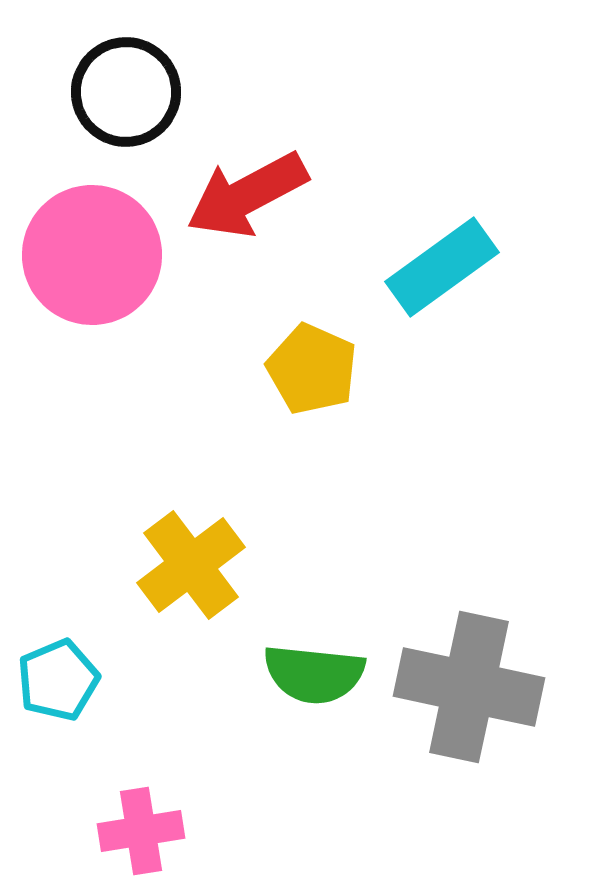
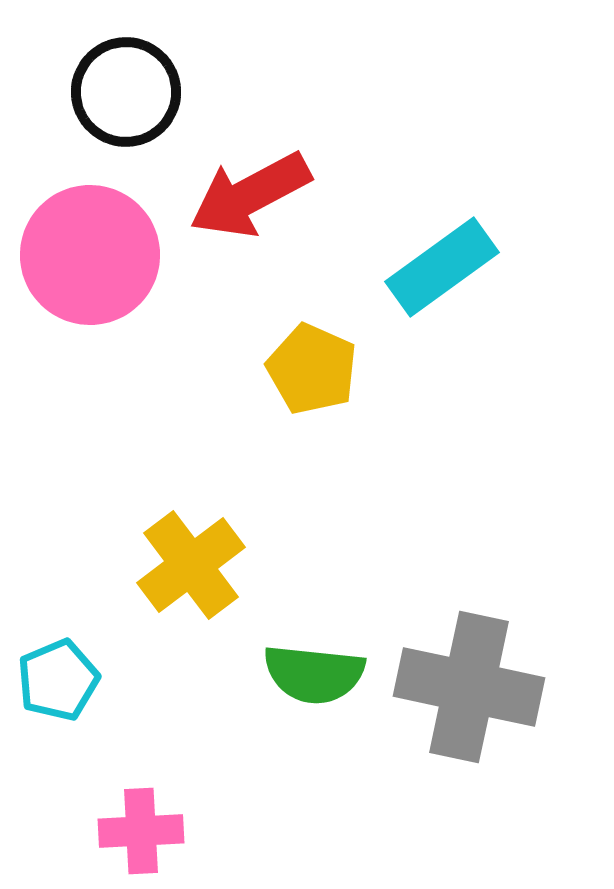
red arrow: moved 3 px right
pink circle: moved 2 px left
pink cross: rotated 6 degrees clockwise
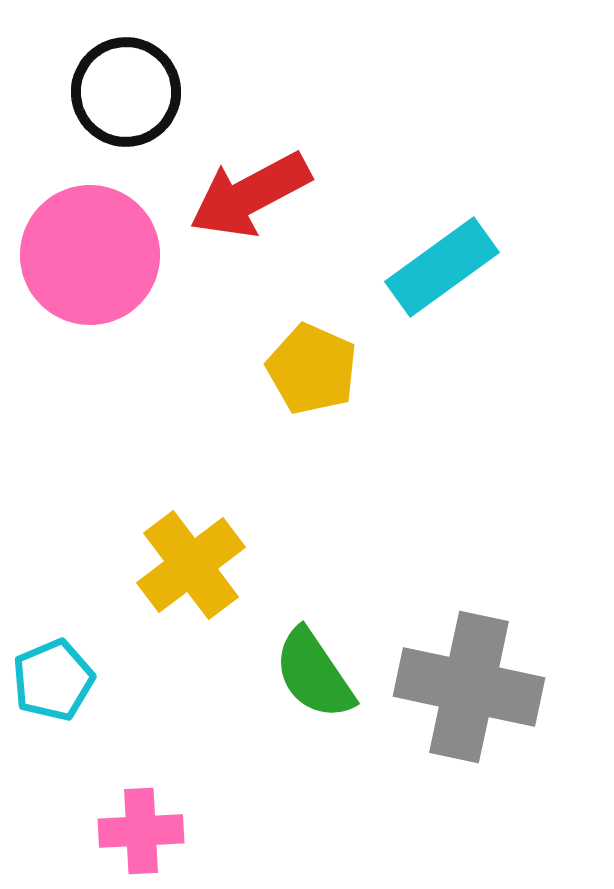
green semicircle: rotated 50 degrees clockwise
cyan pentagon: moved 5 px left
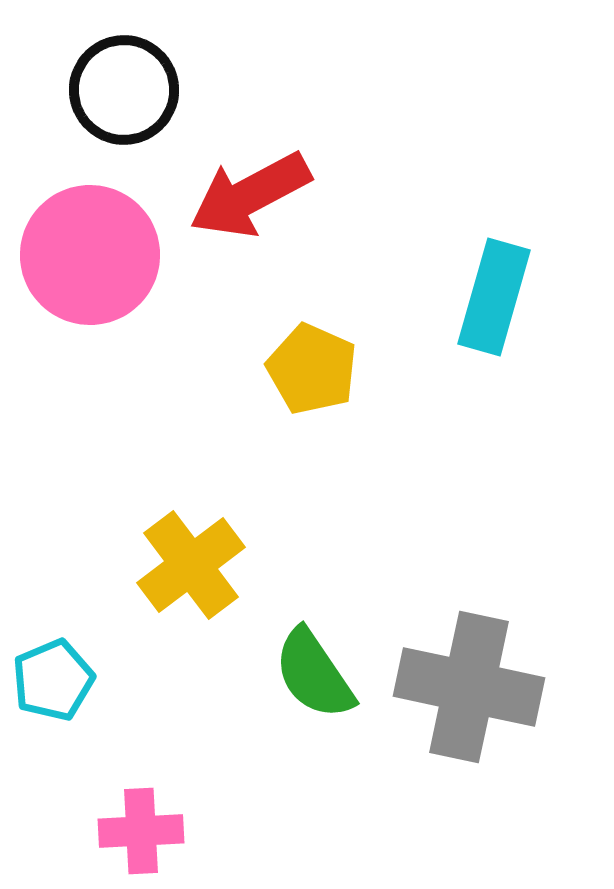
black circle: moved 2 px left, 2 px up
cyan rectangle: moved 52 px right, 30 px down; rotated 38 degrees counterclockwise
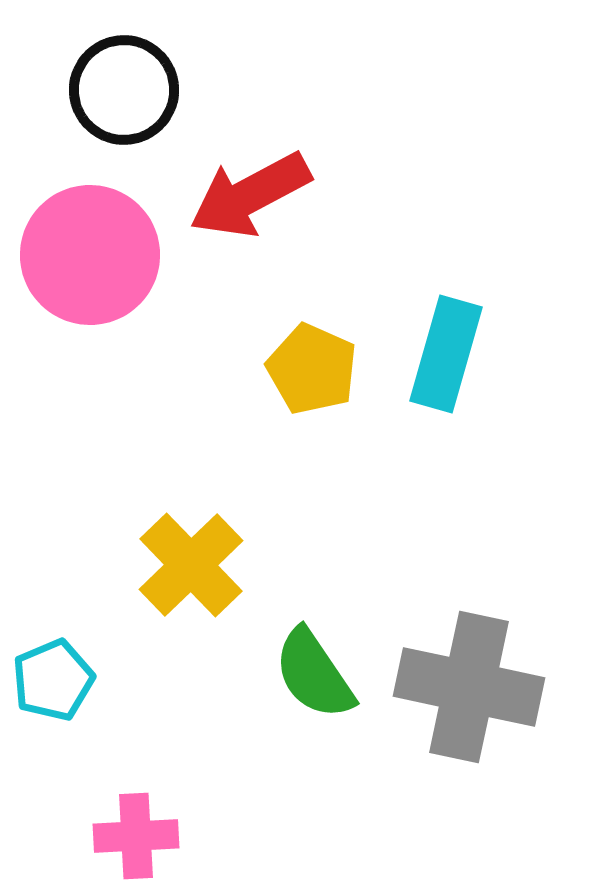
cyan rectangle: moved 48 px left, 57 px down
yellow cross: rotated 7 degrees counterclockwise
pink cross: moved 5 px left, 5 px down
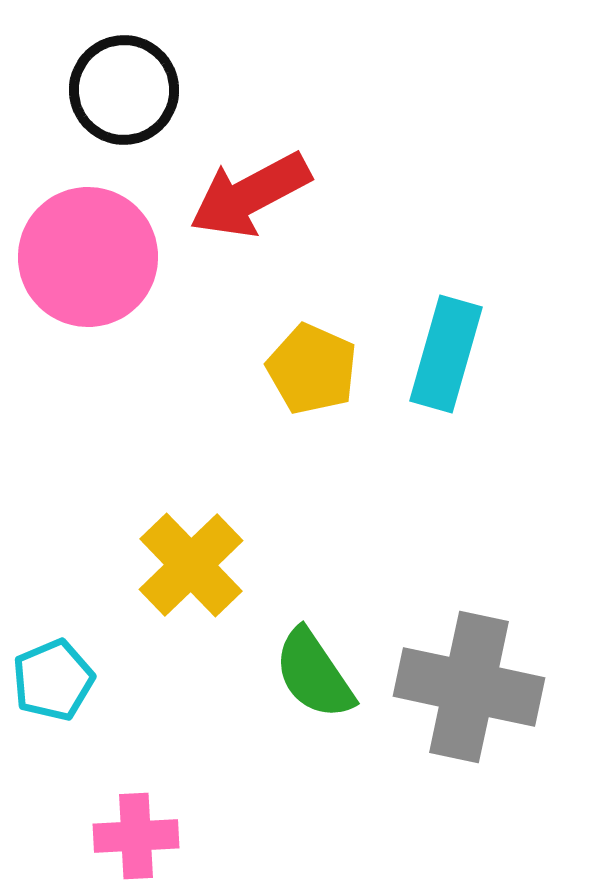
pink circle: moved 2 px left, 2 px down
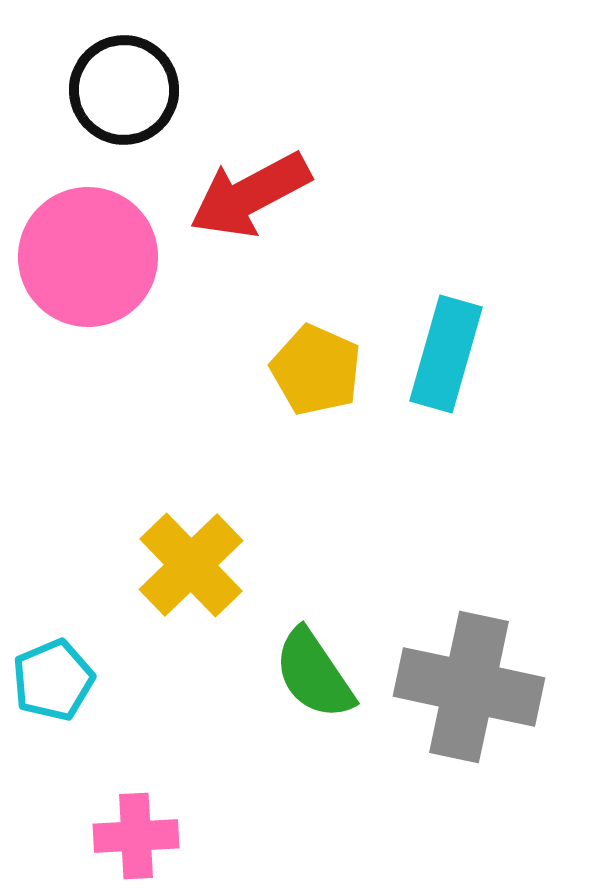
yellow pentagon: moved 4 px right, 1 px down
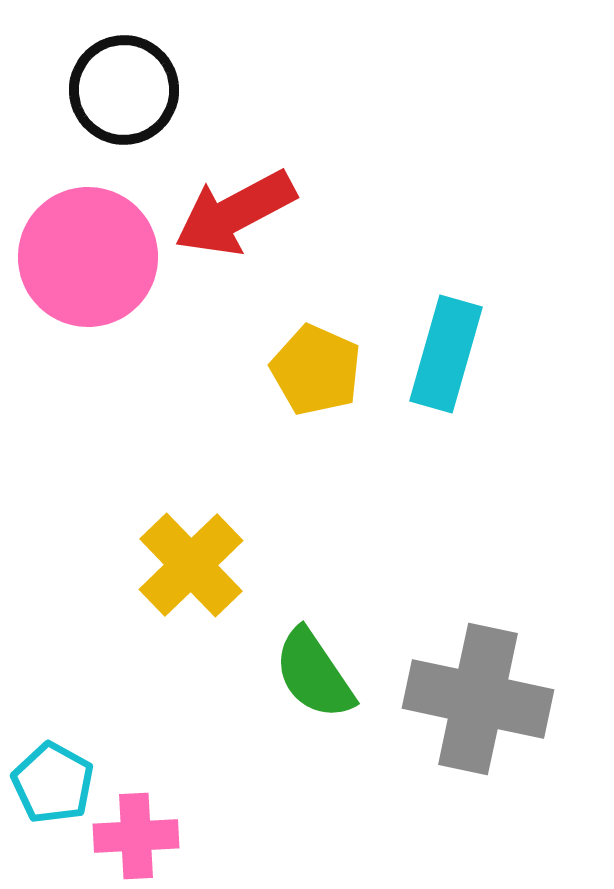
red arrow: moved 15 px left, 18 px down
cyan pentagon: moved 103 px down; rotated 20 degrees counterclockwise
gray cross: moved 9 px right, 12 px down
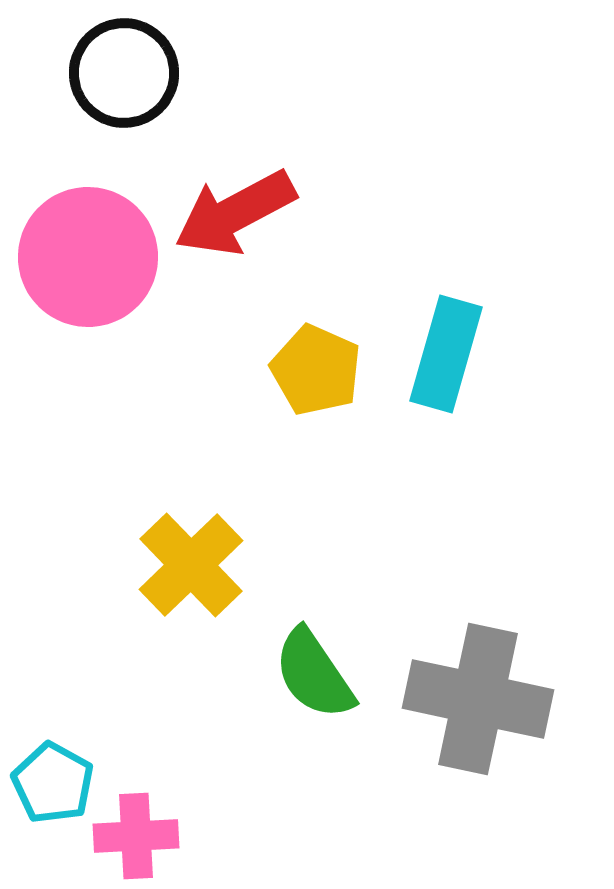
black circle: moved 17 px up
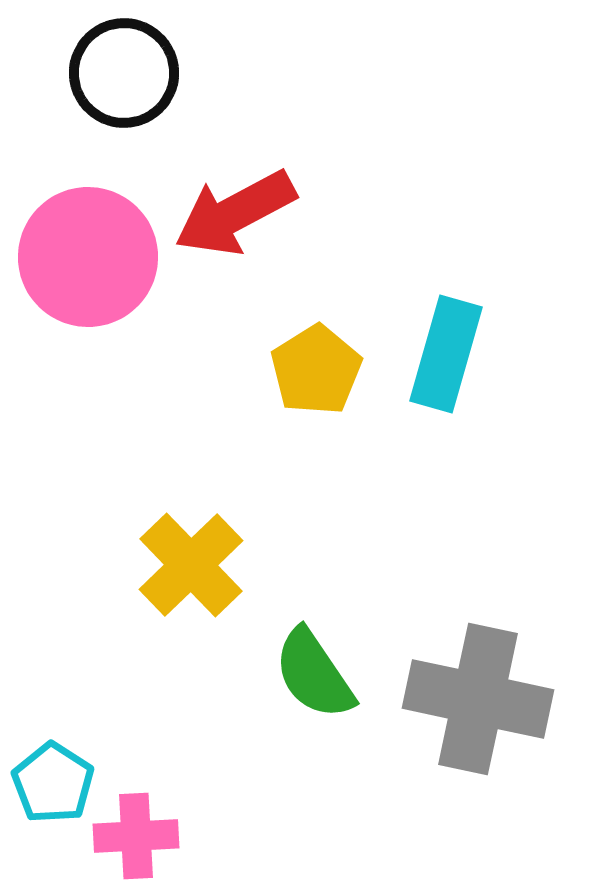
yellow pentagon: rotated 16 degrees clockwise
cyan pentagon: rotated 4 degrees clockwise
